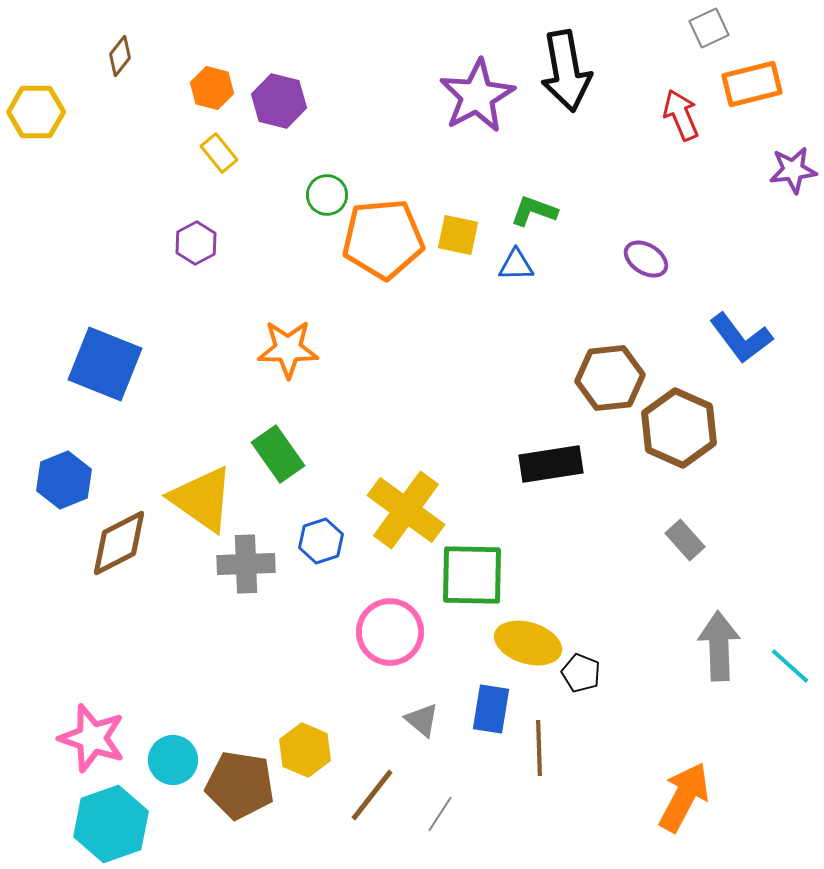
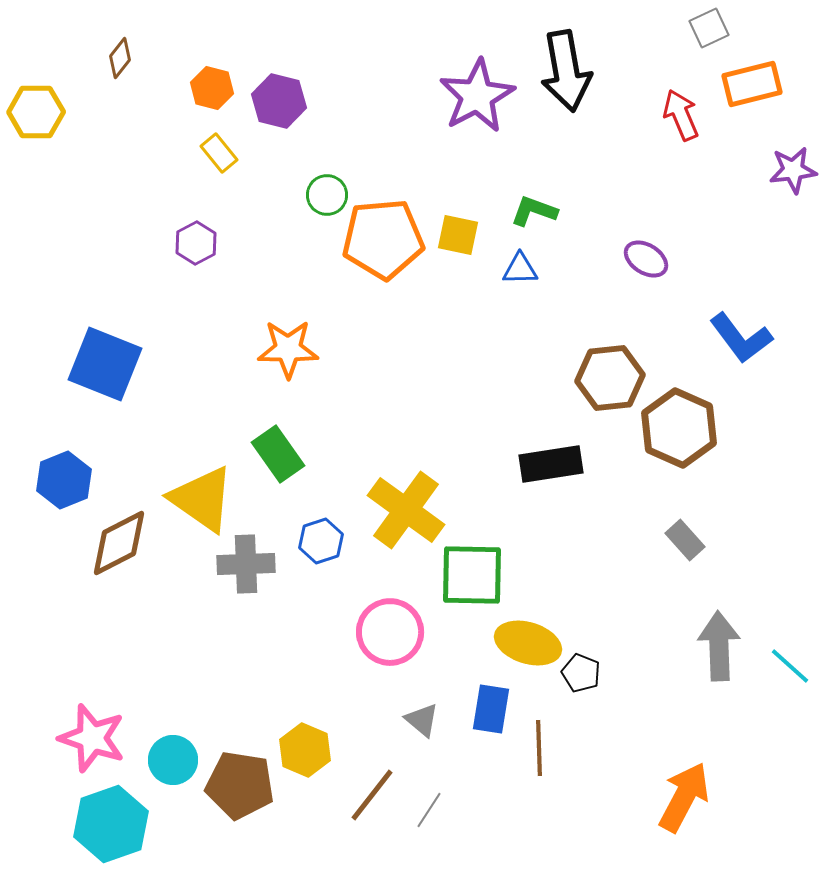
brown diamond at (120, 56): moved 2 px down
blue triangle at (516, 265): moved 4 px right, 4 px down
gray line at (440, 814): moved 11 px left, 4 px up
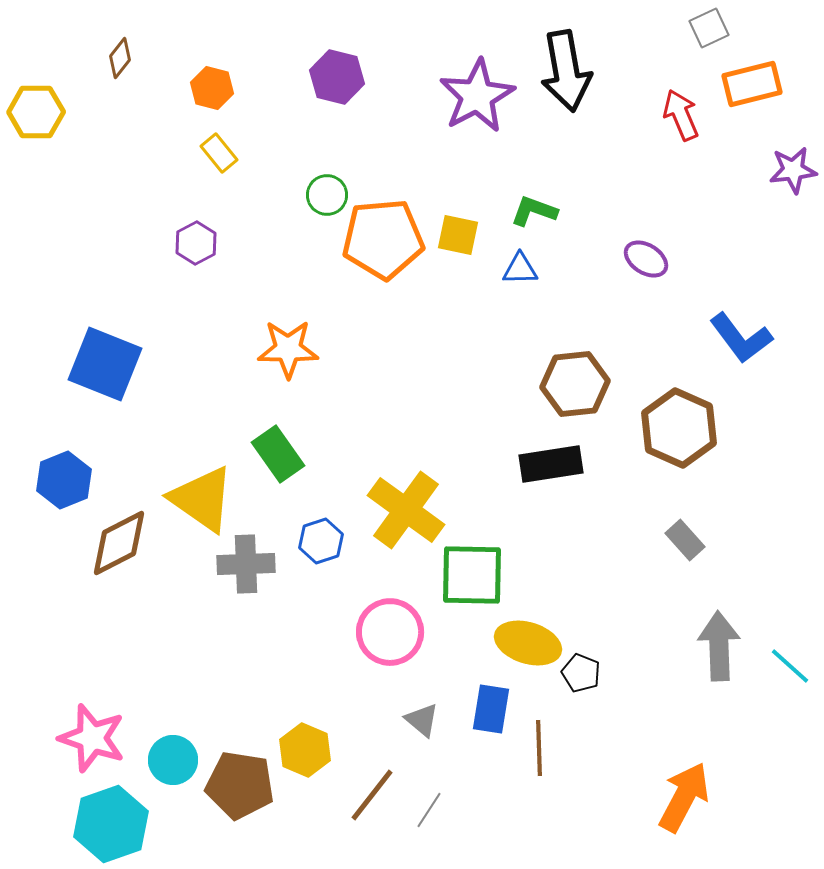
purple hexagon at (279, 101): moved 58 px right, 24 px up
brown hexagon at (610, 378): moved 35 px left, 6 px down
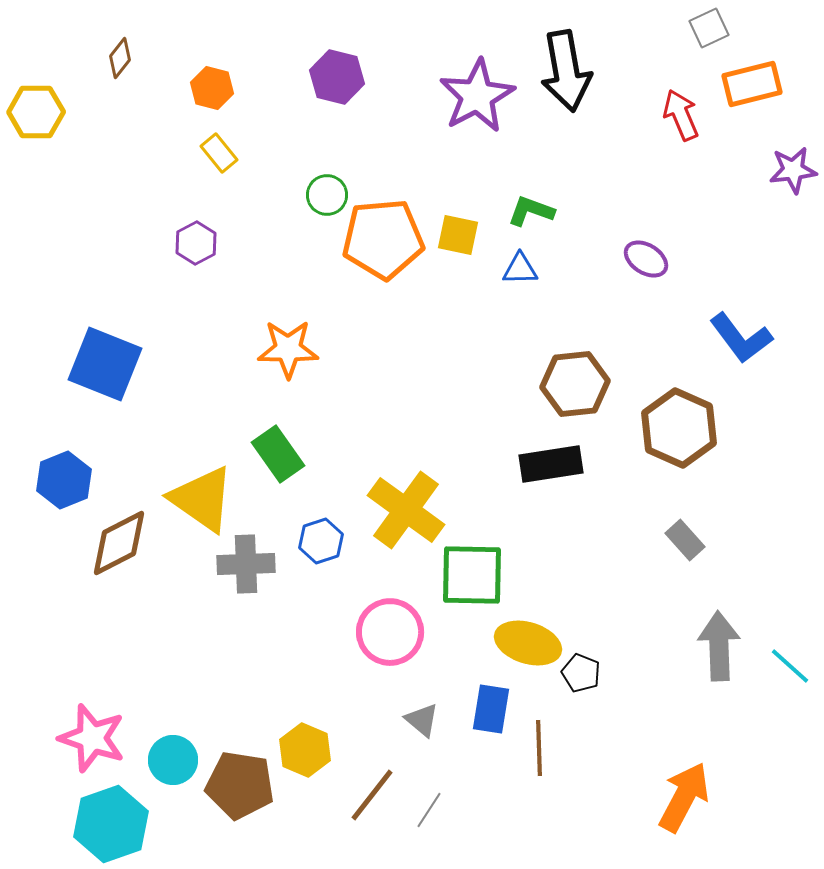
green L-shape at (534, 211): moved 3 px left
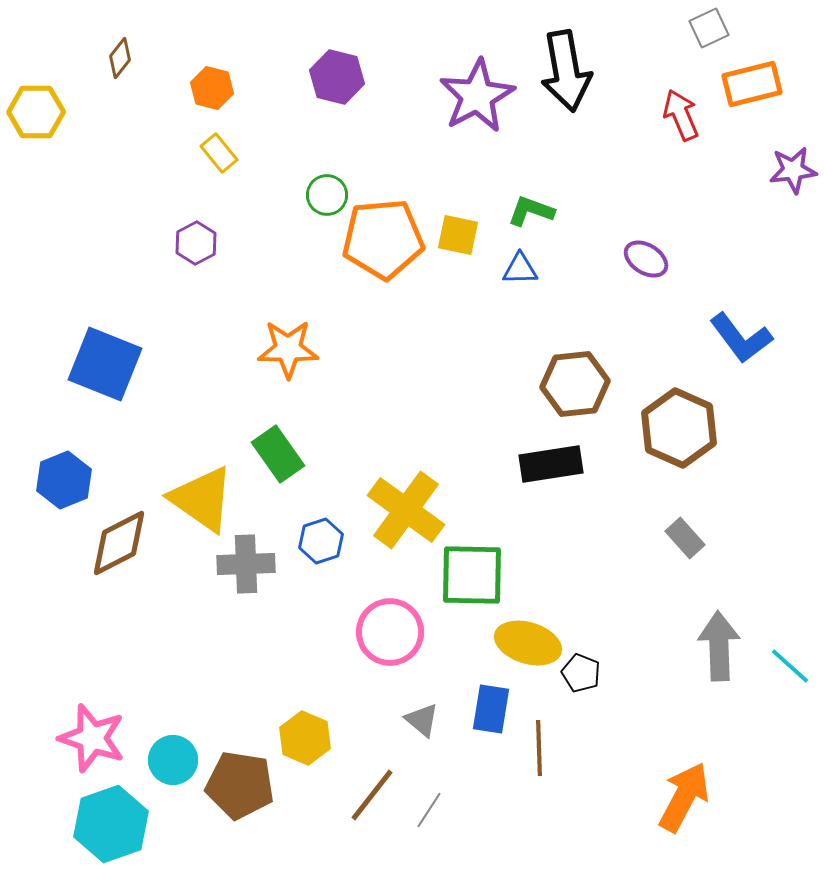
gray rectangle at (685, 540): moved 2 px up
yellow hexagon at (305, 750): moved 12 px up
